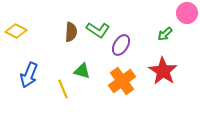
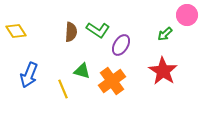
pink circle: moved 2 px down
yellow diamond: rotated 30 degrees clockwise
orange cross: moved 10 px left
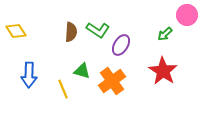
blue arrow: rotated 20 degrees counterclockwise
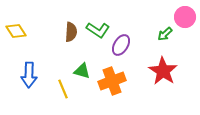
pink circle: moved 2 px left, 2 px down
orange cross: rotated 16 degrees clockwise
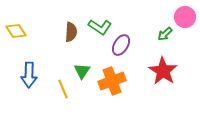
green L-shape: moved 2 px right, 3 px up
green triangle: rotated 48 degrees clockwise
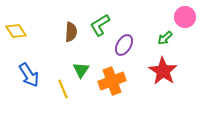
green L-shape: moved 2 px up; rotated 115 degrees clockwise
green arrow: moved 4 px down
purple ellipse: moved 3 px right
green triangle: moved 1 px left, 1 px up
blue arrow: rotated 35 degrees counterclockwise
